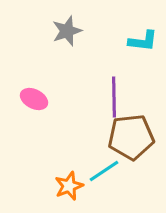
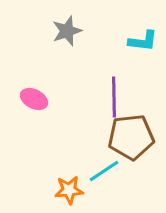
orange star: moved 4 px down; rotated 16 degrees clockwise
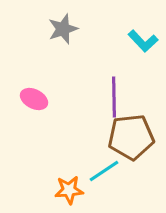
gray star: moved 4 px left, 2 px up
cyan L-shape: rotated 40 degrees clockwise
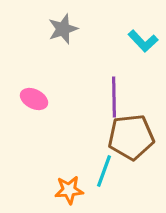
cyan line: rotated 36 degrees counterclockwise
